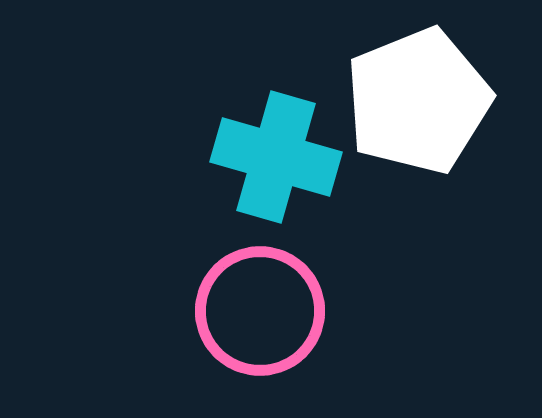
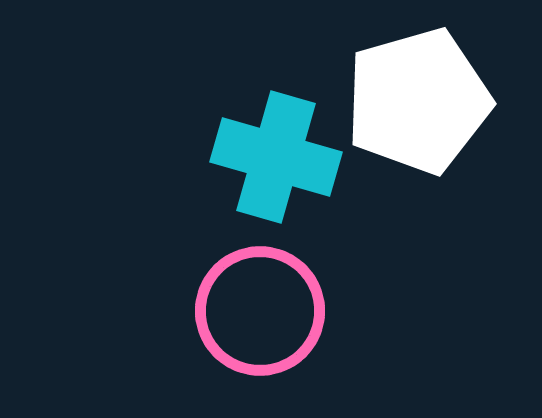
white pentagon: rotated 6 degrees clockwise
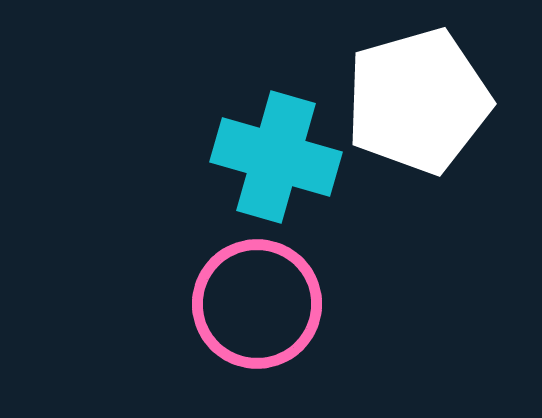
pink circle: moved 3 px left, 7 px up
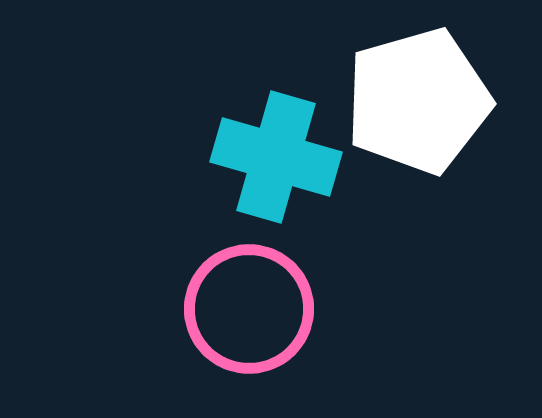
pink circle: moved 8 px left, 5 px down
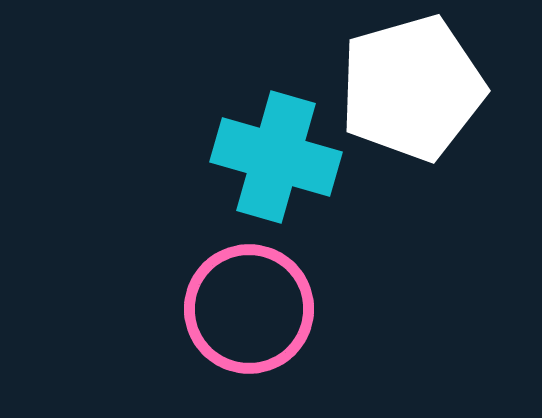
white pentagon: moved 6 px left, 13 px up
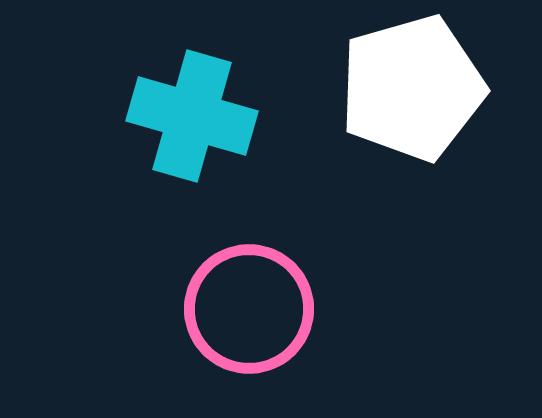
cyan cross: moved 84 px left, 41 px up
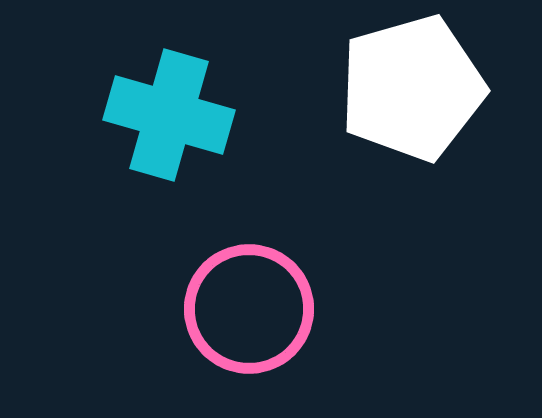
cyan cross: moved 23 px left, 1 px up
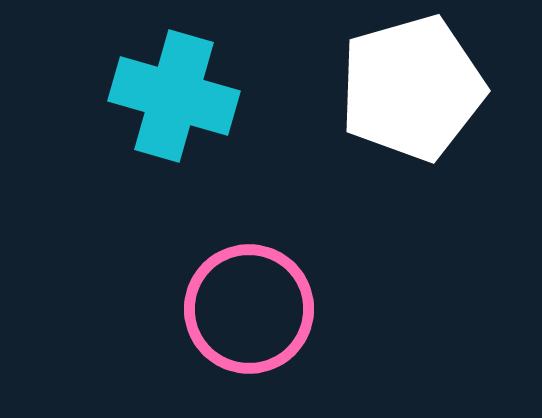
cyan cross: moved 5 px right, 19 px up
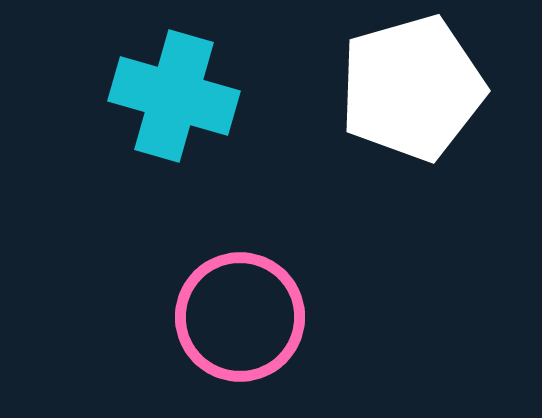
pink circle: moved 9 px left, 8 px down
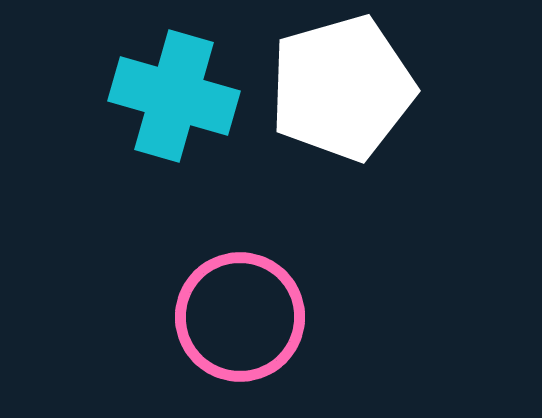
white pentagon: moved 70 px left
